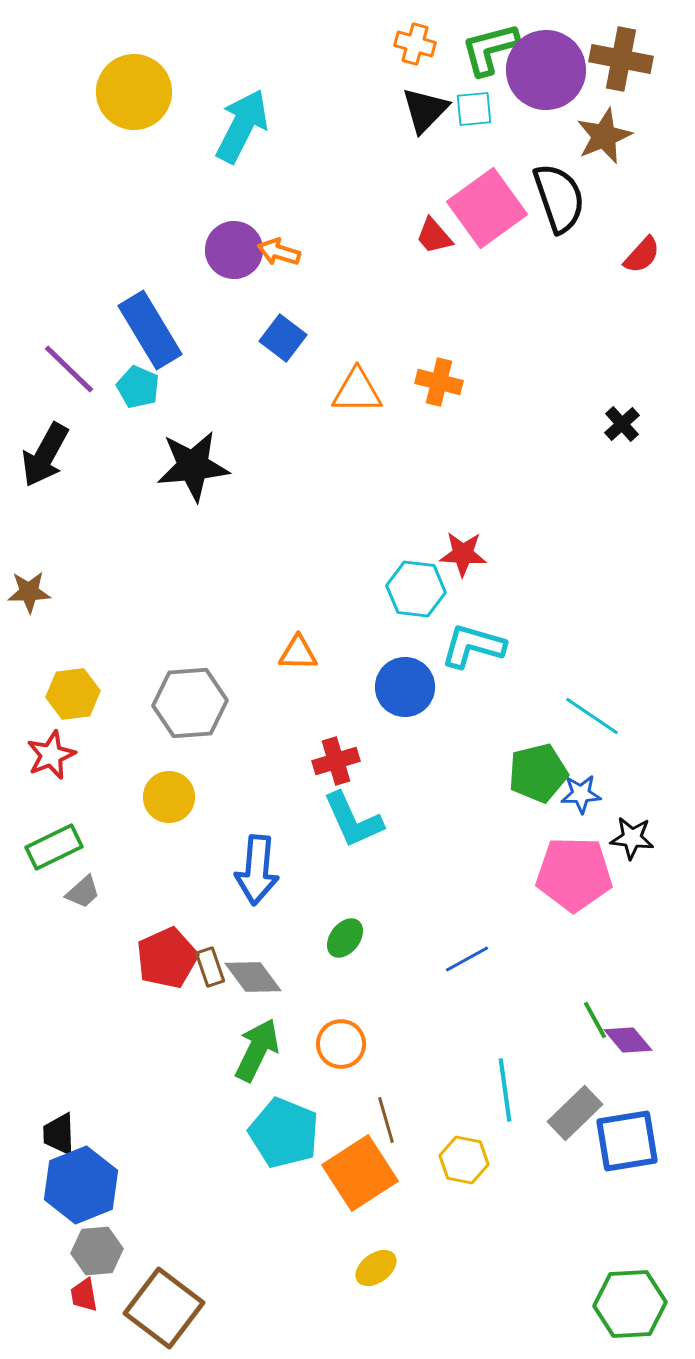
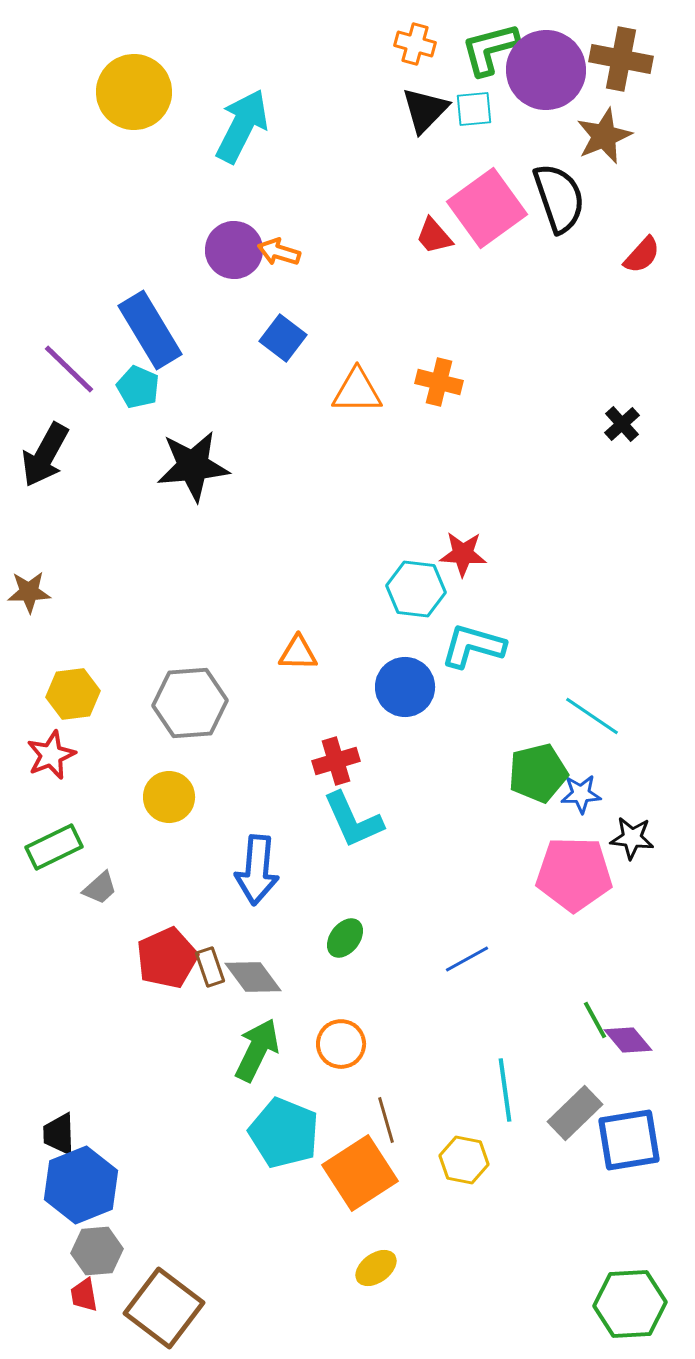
gray trapezoid at (83, 892): moved 17 px right, 4 px up
blue square at (627, 1141): moved 2 px right, 1 px up
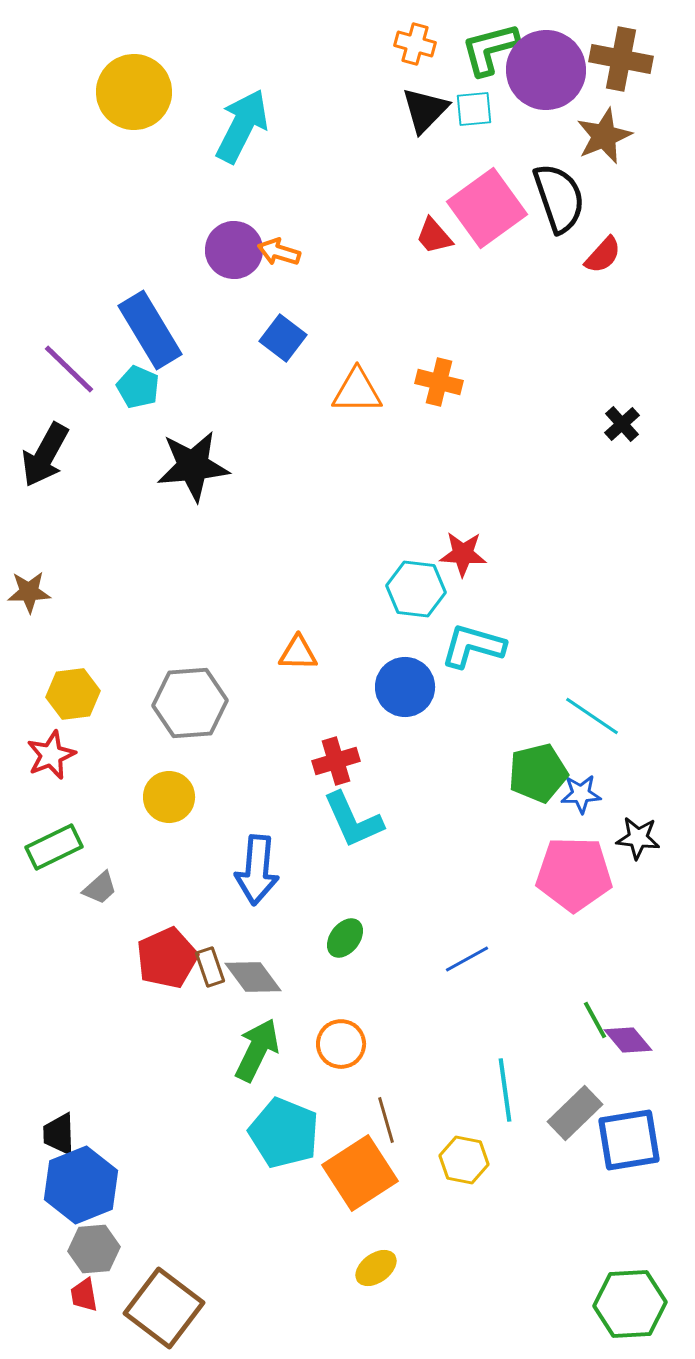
red semicircle at (642, 255): moved 39 px left
black star at (632, 838): moved 6 px right
gray hexagon at (97, 1251): moved 3 px left, 2 px up
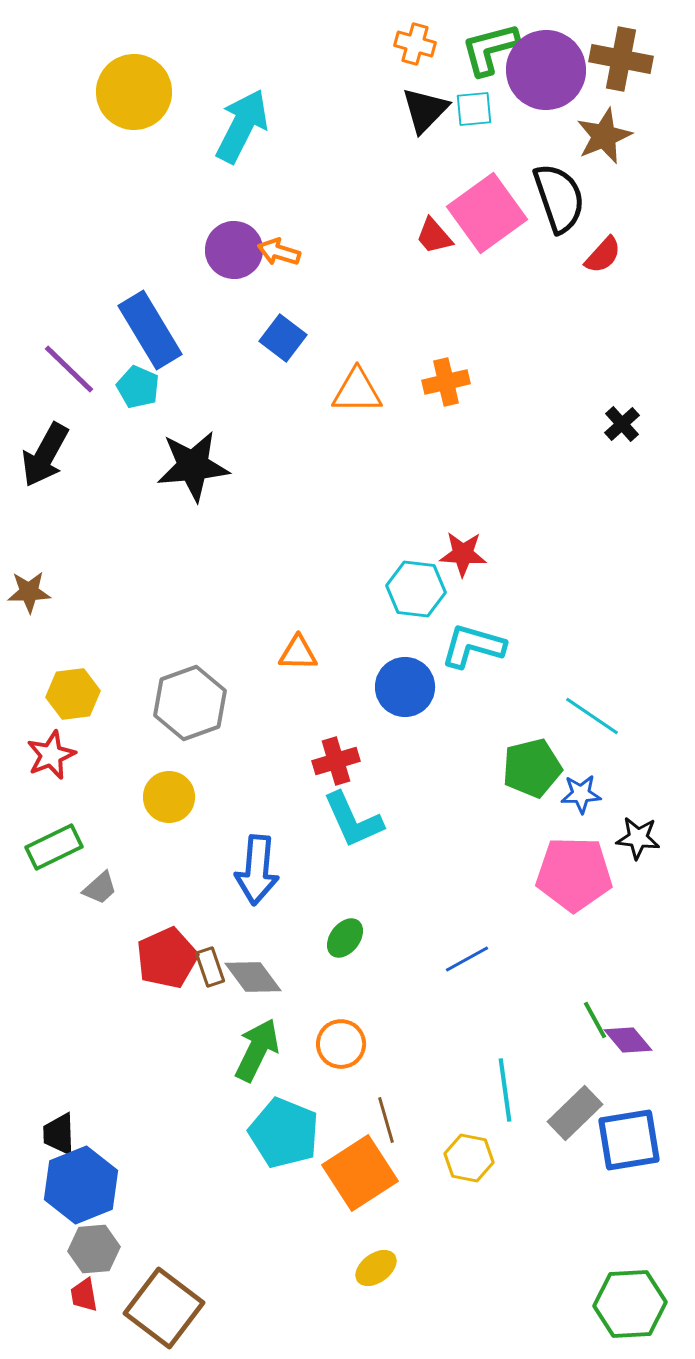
pink square at (487, 208): moved 5 px down
orange cross at (439, 382): moved 7 px right; rotated 27 degrees counterclockwise
gray hexagon at (190, 703): rotated 16 degrees counterclockwise
green pentagon at (538, 773): moved 6 px left, 5 px up
yellow hexagon at (464, 1160): moved 5 px right, 2 px up
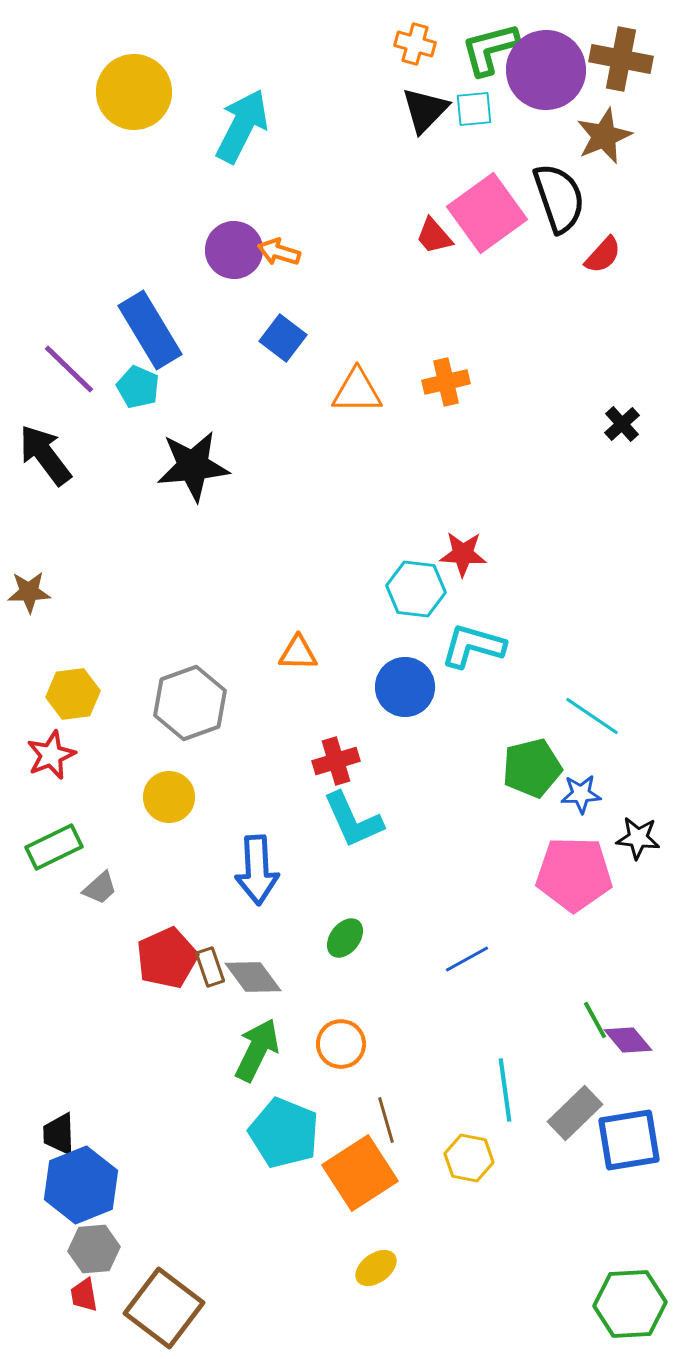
black arrow at (45, 455): rotated 114 degrees clockwise
blue arrow at (257, 870): rotated 8 degrees counterclockwise
